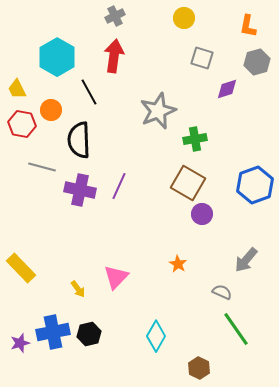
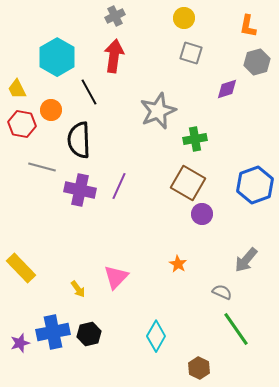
gray square: moved 11 px left, 5 px up
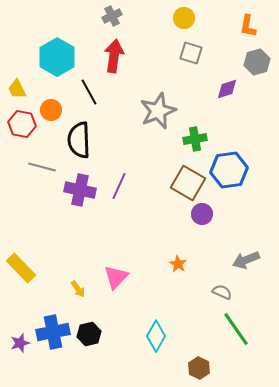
gray cross: moved 3 px left
blue hexagon: moved 26 px left, 15 px up; rotated 12 degrees clockwise
gray arrow: rotated 28 degrees clockwise
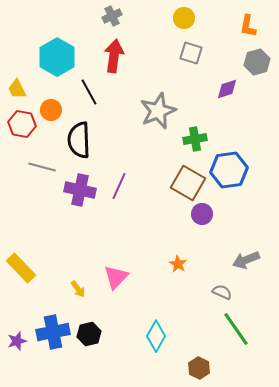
purple star: moved 3 px left, 2 px up
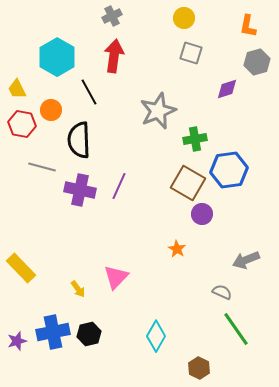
orange star: moved 1 px left, 15 px up
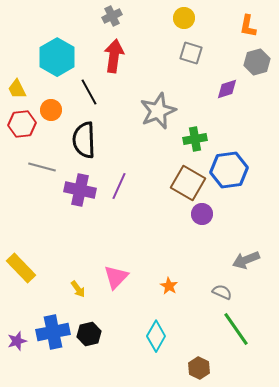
red hexagon: rotated 16 degrees counterclockwise
black semicircle: moved 5 px right
orange star: moved 8 px left, 37 px down
